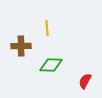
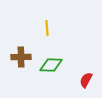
brown cross: moved 11 px down
red semicircle: moved 1 px right, 1 px up
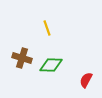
yellow line: rotated 14 degrees counterclockwise
brown cross: moved 1 px right, 1 px down; rotated 18 degrees clockwise
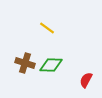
yellow line: rotated 35 degrees counterclockwise
brown cross: moved 3 px right, 5 px down
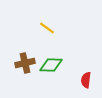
brown cross: rotated 30 degrees counterclockwise
red semicircle: rotated 21 degrees counterclockwise
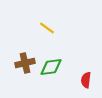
green diamond: moved 2 px down; rotated 10 degrees counterclockwise
